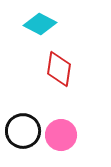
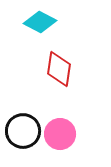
cyan diamond: moved 2 px up
pink circle: moved 1 px left, 1 px up
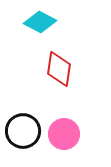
pink circle: moved 4 px right
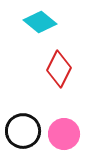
cyan diamond: rotated 12 degrees clockwise
red diamond: rotated 18 degrees clockwise
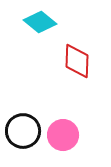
red diamond: moved 18 px right, 8 px up; rotated 24 degrees counterclockwise
pink circle: moved 1 px left, 1 px down
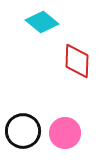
cyan diamond: moved 2 px right
pink circle: moved 2 px right, 2 px up
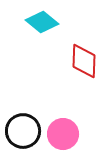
red diamond: moved 7 px right
pink circle: moved 2 px left, 1 px down
